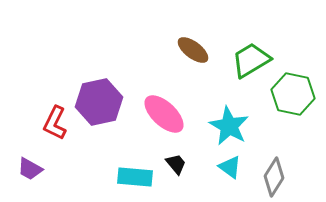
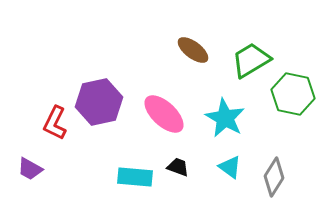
cyan star: moved 4 px left, 8 px up
black trapezoid: moved 2 px right, 3 px down; rotated 30 degrees counterclockwise
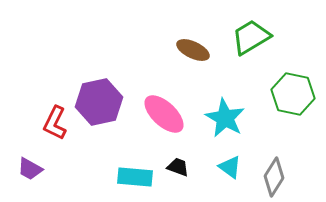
brown ellipse: rotated 12 degrees counterclockwise
green trapezoid: moved 23 px up
